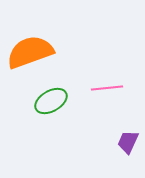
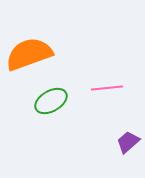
orange semicircle: moved 1 px left, 2 px down
purple trapezoid: rotated 25 degrees clockwise
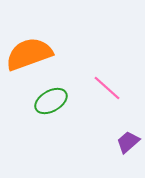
pink line: rotated 48 degrees clockwise
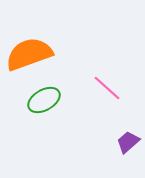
green ellipse: moved 7 px left, 1 px up
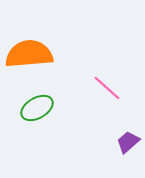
orange semicircle: rotated 15 degrees clockwise
green ellipse: moved 7 px left, 8 px down
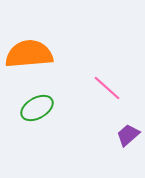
purple trapezoid: moved 7 px up
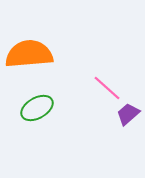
purple trapezoid: moved 21 px up
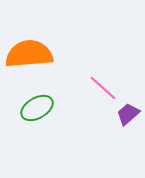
pink line: moved 4 px left
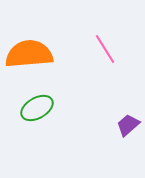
pink line: moved 2 px right, 39 px up; rotated 16 degrees clockwise
purple trapezoid: moved 11 px down
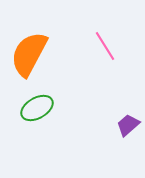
pink line: moved 3 px up
orange semicircle: rotated 57 degrees counterclockwise
